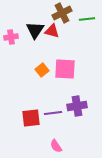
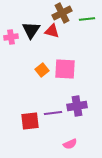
black triangle: moved 4 px left
red square: moved 1 px left, 3 px down
pink semicircle: moved 14 px right, 2 px up; rotated 80 degrees counterclockwise
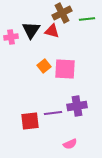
orange square: moved 2 px right, 4 px up
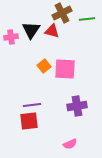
purple line: moved 21 px left, 8 px up
red square: moved 1 px left
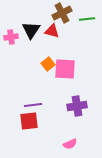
orange square: moved 4 px right, 2 px up
purple line: moved 1 px right
